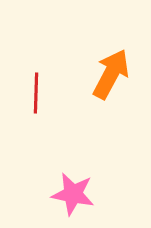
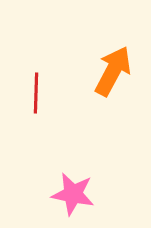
orange arrow: moved 2 px right, 3 px up
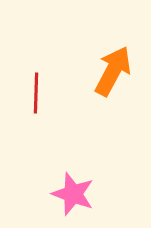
pink star: rotated 9 degrees clockwise
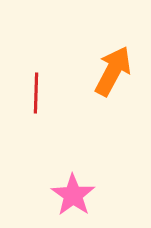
pink star: moved 1 px down; rotated 15 degrees clockwise
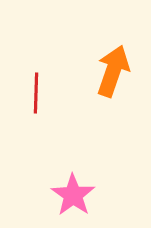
orange arrow: rotated 9 degrees counterclockwise
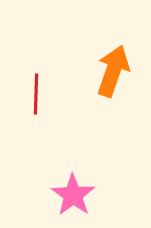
red line: moved 1 px down
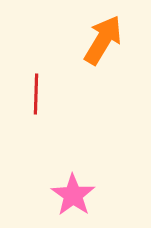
orange arrow: moved 10 px left, 31 px up; rotated 12 degrees clockwise
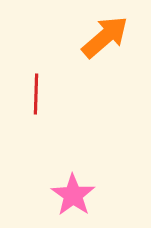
orange arrow: moved 2 px right, 3 px up; rotated 18 degrees clockwise
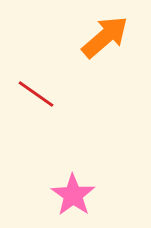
red line: rotated 57 degrees counterclockwise
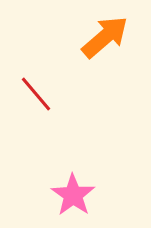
red line: rotated 15 degrees clockwise
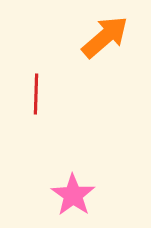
red line: rotated 42 degrees clockwise
